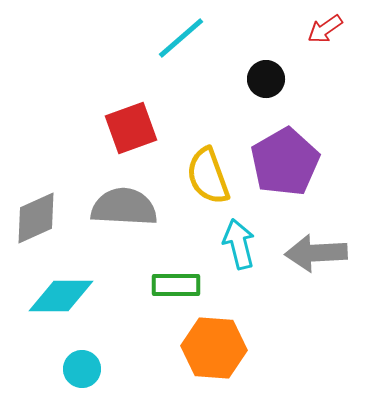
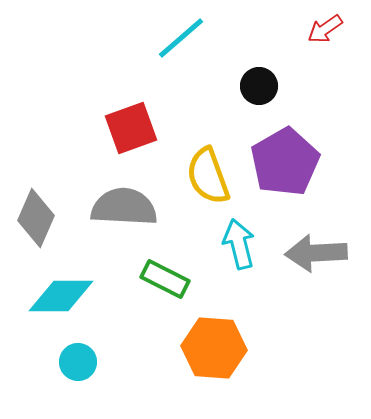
black circle: moved 7 px left, 7 px down
gray diamond: rotated 42 degrees counterclockwise
green rectangle: moved 11 px left, 6 px up; rotated 27 degrees clockwise
cyan circle: moved 4 px left, 7 px up
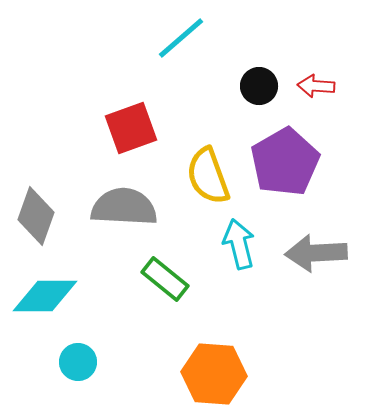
red arrow: moved 9 px left, 57 px down; rotated 39 degrees clockwise
gray diamond: moved 2 px up; rotated 4 degrees counterclockwise
green rectangle: rotated 12 degrees clockwise
cyan diamond: moved 16 px left
orange hexagon: moved 26 px down
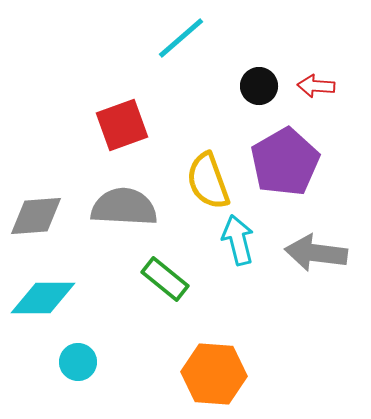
red square: moved 9 px left, 3 px up
yellow semicircle: moved 5 px down
gray diamond: rotated 66 degrees clockwise
cyan arrow: moved 1 px left, 4 px up
gray arrow: rotated 10 degrees clockwise
cyan diamond: moved 2 px left, 2 px down
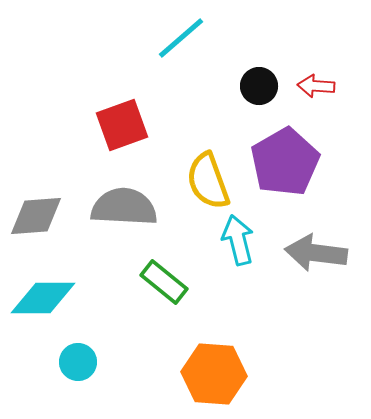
green rectangle: moved 1 px left, 3 px down
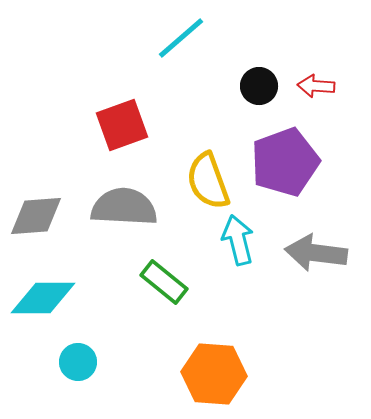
purple pentagon: rotated 10 degrees clockwise
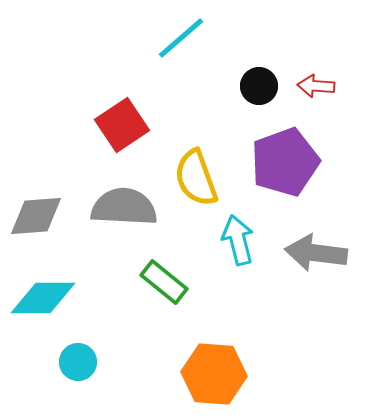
red square: rotated 14 degrees counterclockwise
yellow semicircle: moved 12 px left, 3 px up
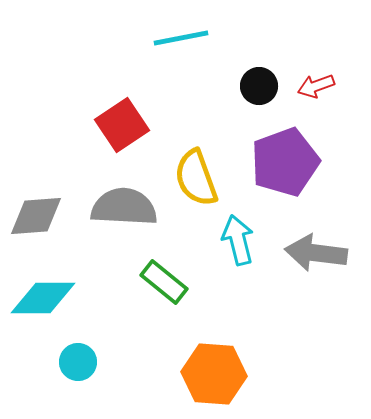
cyan line: rotated 30 degrees clockwise
red arrow: rotated 24 degrees counterclockwise
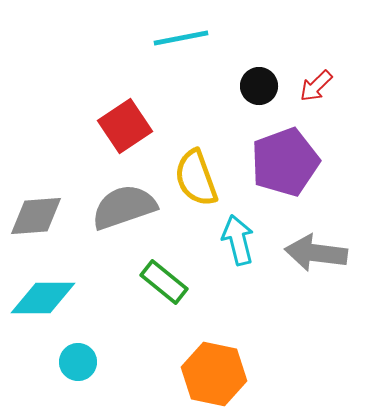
red arrow: rotated 24 degrees counterclockwise
red square: moved 3 px right, 1 px down
gray semicircle: rotated 22 degrees counterclockwise
orange hexagon: rotated 8 degrees clockwise
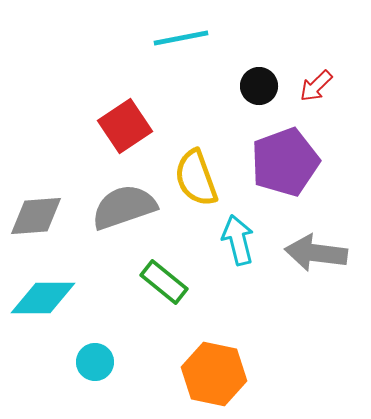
cyan circle: moved 17 px right
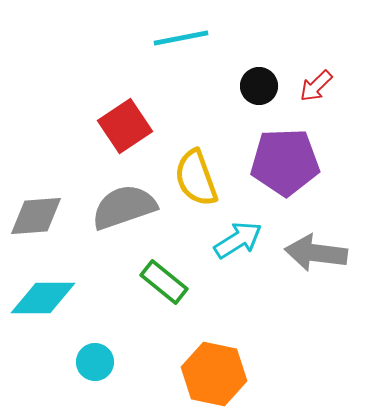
purple pentagon: rotated 18 degrees clockwise
cyan arrow: rotated 72 degrees clockwise
